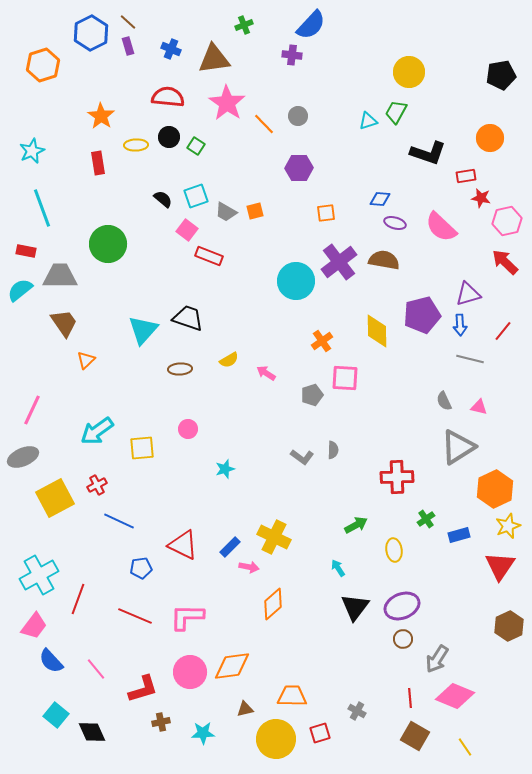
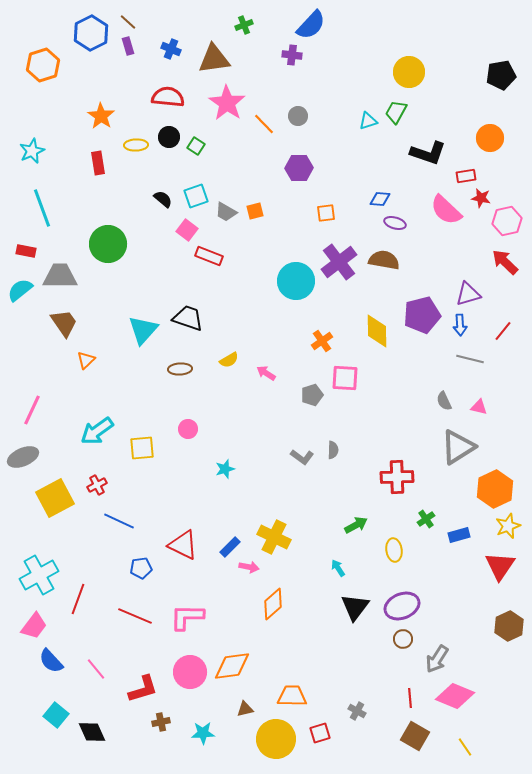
pink semicircle at (441, 227): moved 5 px right, 17 px up
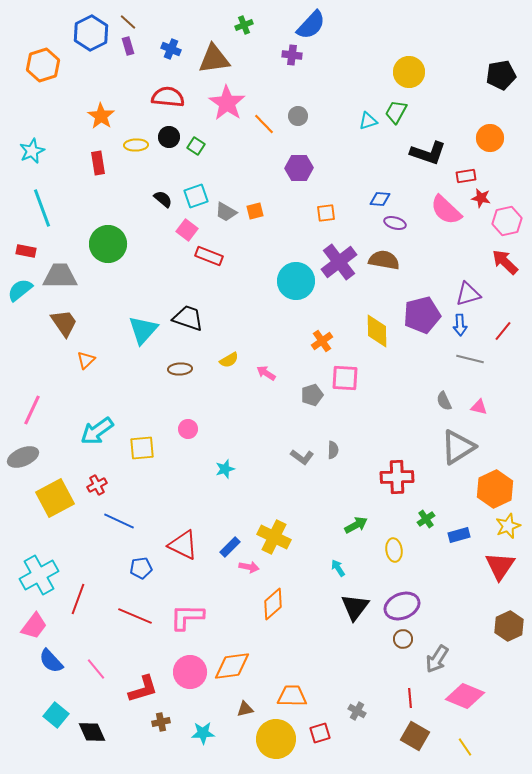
pink diamond at (455, 696): moved 10 px right
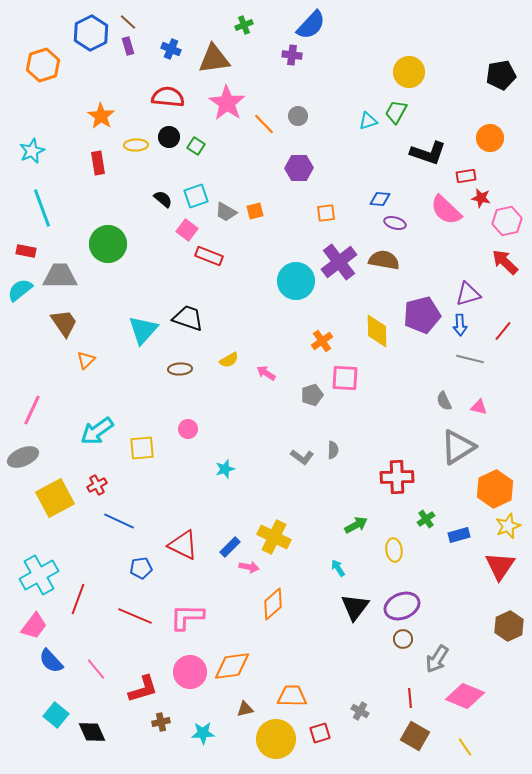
gray cross at (357, 711): moved 3 px right
